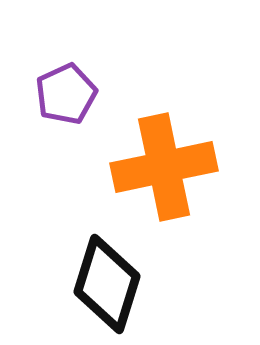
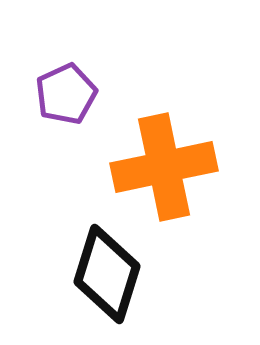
black diamond: moved 10 px up
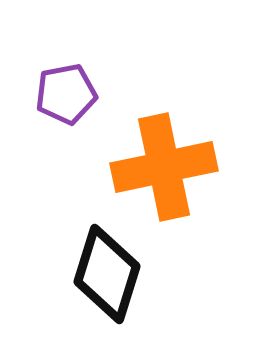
purple pentagon: rotated 14 degrees clockwise
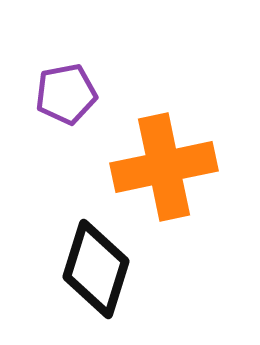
black diamond: moved 11 px left, 5 px up
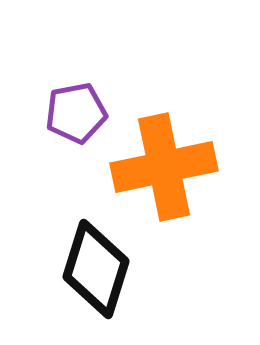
purple pentagon: moved 10 px right, 19 px down
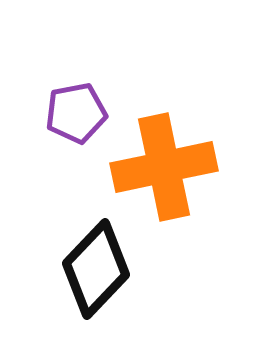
black diamond: rotated 26 degrees clockwise
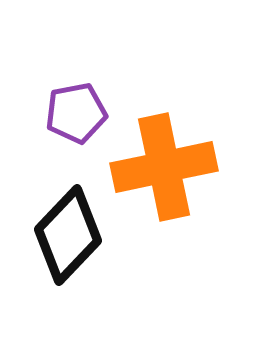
black diamond: moved 28 px left, 34 px up
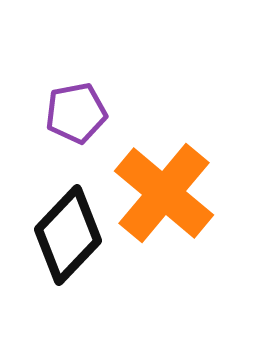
orange cross: moved 26 px down; rotated 38 degrees counterclockwise
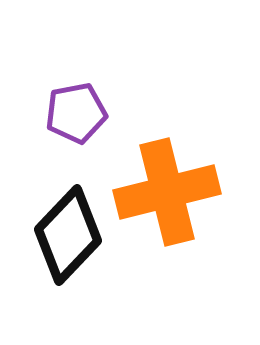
orange cross: moved 3 px right, 1 px up; rotated 36 degrees clockwise
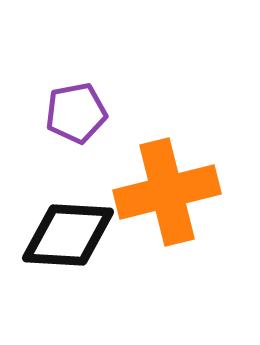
black diamond: rotated 50 degrees clockwise
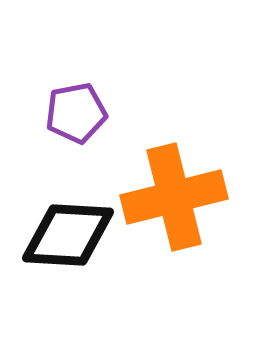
orange cross: moved 7 px right, 5 px down
